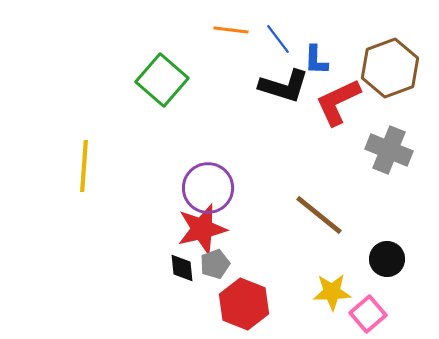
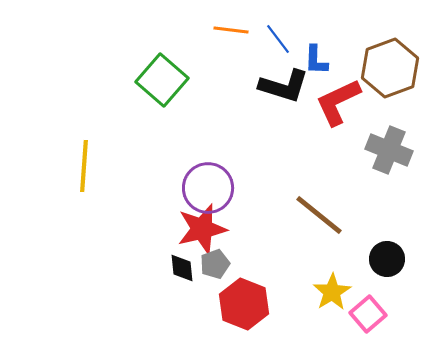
yellow star: rotated 30 degrees counterclockwise
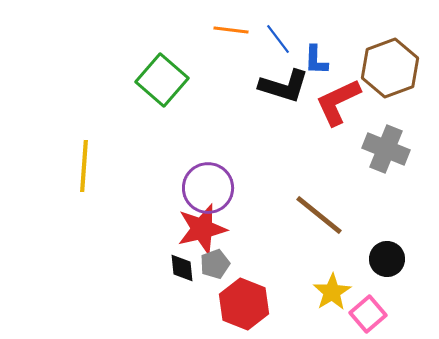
gray cross: moved 3 px left, 1 px up
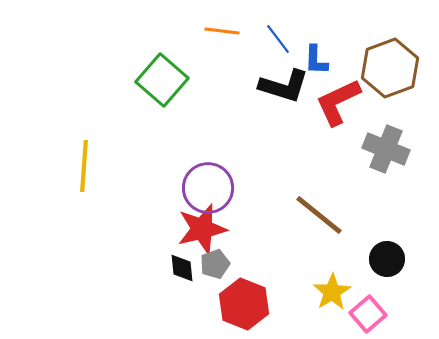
orange line: moved 9 px left, 1 px down
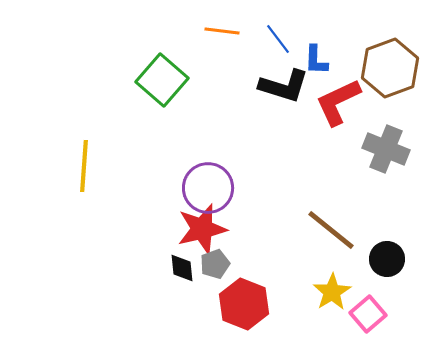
brown line: moved 12 px right, 15 px down
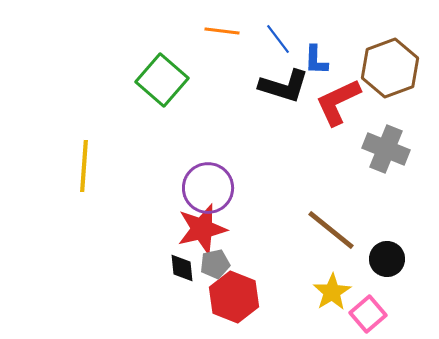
gray pentagon: rotated 8 degrees clockwise
red hexagon: moved 10 px left, 7 px up
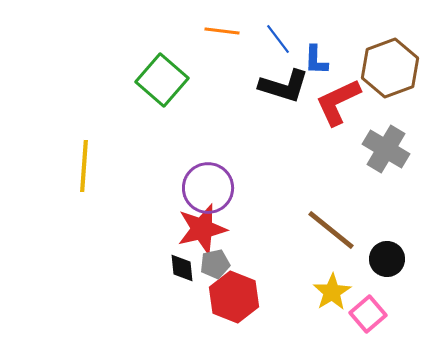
gray cross: rotated 9 degrees clockwise
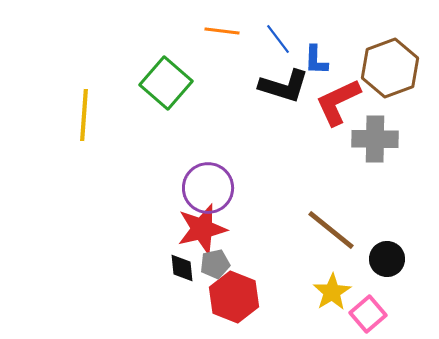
green square: moved 4 px right, 3 px down
gray cross: moved 11 px left, 10 px up; rotated 30 degrees counterclockwise
yellow line: moved 51 px up
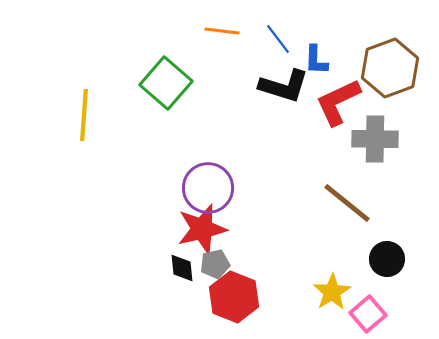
brown line: moved 16 px right, 27 px up
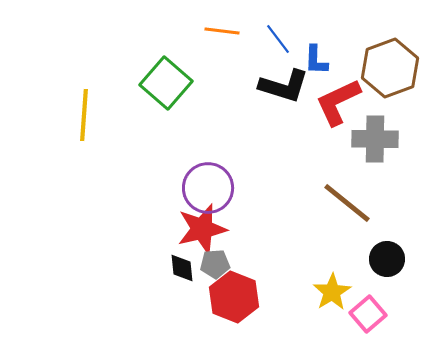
gray pentagon: rotated 8 degrees clockwise
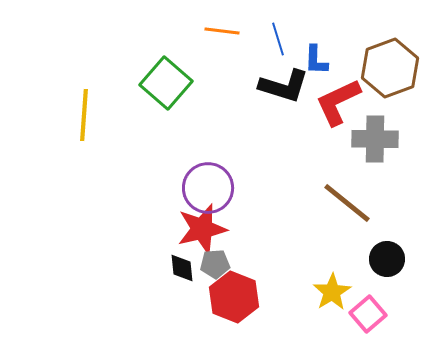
blue line: rotated 20 degrees clockwise
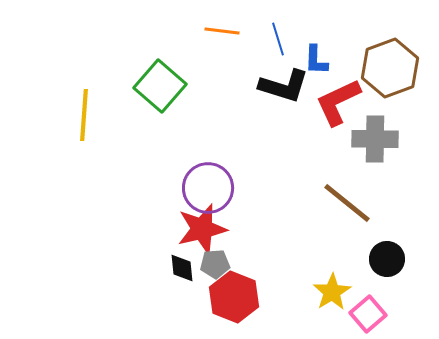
green square: moved 6 px left, 3 px down
